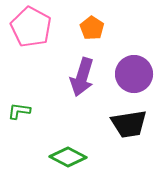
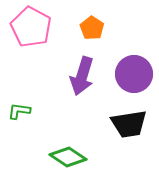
purple arrow: moved 1 px up
green diamond: rotated 6 degrees clockwise
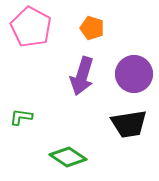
orange pentagon: rotated 15 degrees counterclockwise
green L-shape: moved 2 px right, 6 px down
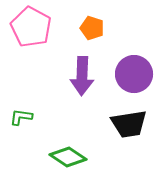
purple arrow: rotated 15 degrees counterclockwise
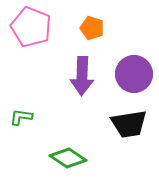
pink pentagon: rotated 6 degrees counterclockwise
green diamond: moved 1 px down
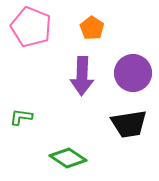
orange pentagon: rotated 15 degrees clockwise
purple circle: moved 1 px left, 1 px up
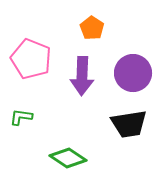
pink pentagon: moved 32 px down
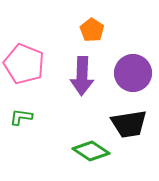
orange pentagon: moved 2 px down
pink pentagon: moved 7 px left, 5 px down
green diamond: moved 23 px right, 7 px up
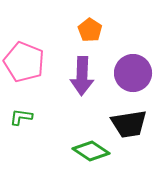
orange pentagon: moved 2 px left
pink pentagon: moved 2 px up
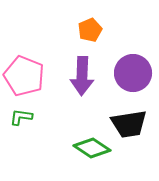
orange pentagon: rotated 15 degrees clockwise
pink pentagon: moved 14 px down
green diamond: moved 1 px right, 3 px up
